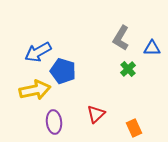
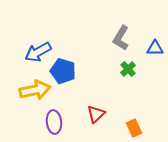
blue triangle: moved 3 px right
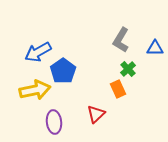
gray L-shape: moved 2 px down
blue pentagon: rotated 20 degrees clockwise
orange rectangle: moved 16 px left, 39 px up
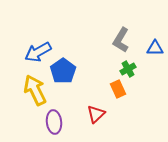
green cross: rotated 14 degrees clockwise
yellow arrow: rotated 104 degrees counterclockwise
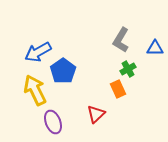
purple ellipse: moved 1 px left; rotated 15 degrees counterclockwise
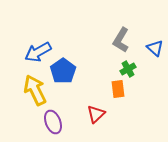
blue triangle: rotated 42 degrees clockwise
orange rectangle: rotated 18 degrees clockwise
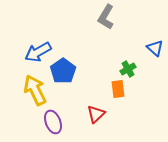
gray L-shape: moved 15 px left, 23 px up
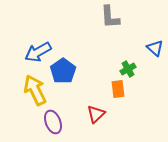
gray L-shape: moved 4 px right; rotated 35 degrees counterclockwise
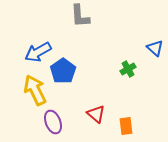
gray L-shape: moved 30 px left, 1 px up
orange rectangle: moved 8 px right, 37 px down
red triangle: rotated 36 degrees counterclockwise
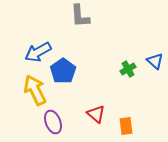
blue triangle: moved 13 px down
